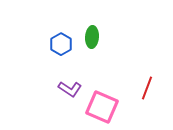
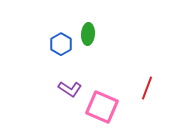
green ellipse: moved 4 px left, 3 px up
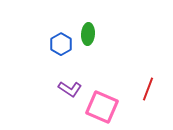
red line: moved 1 px right, 1 px down
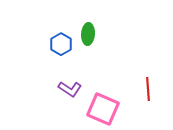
red line: rotated 25 degrees counterclockwise
pink square: moved 1 px right, 2 px down
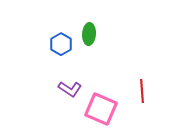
green ellipse: moved 1 px right
red line: moved 6 px left, 2 px down
pink square: moved 2 px left
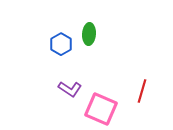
red line: rotated 20 degrees clockwise
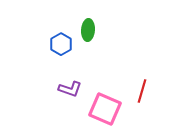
green ellipse: moved 1 px left, 4 px up
purple L-shape: rotated 15 degrees counterclockwise
pink square: moved 4 px right
